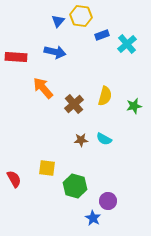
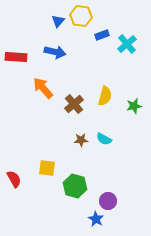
blue star: moved 3 px right, 1 px down
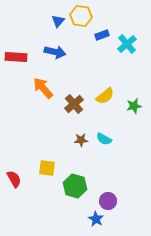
yellow semicircle: rotated 36 degrees clockwise
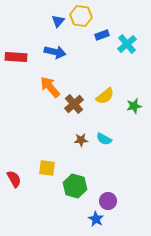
orange arrow: moved 7 px right, 1 px up
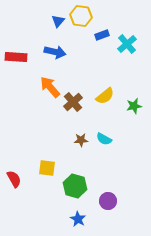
brown cross: moved 1 px left, 2 px up
blue star: moved 18 px left
